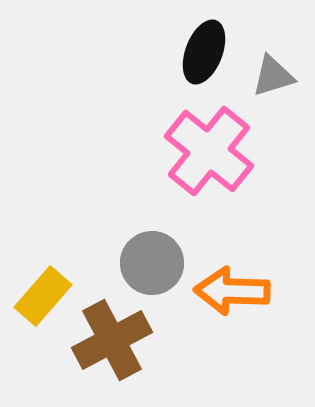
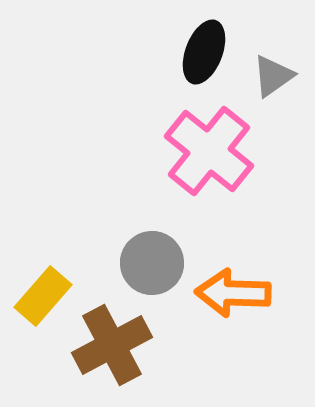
gray triangle: rotated 18 degrees counterclockwise
orange arrow: moved 1 px right, 2 px down
brown cross: moved 5 px down
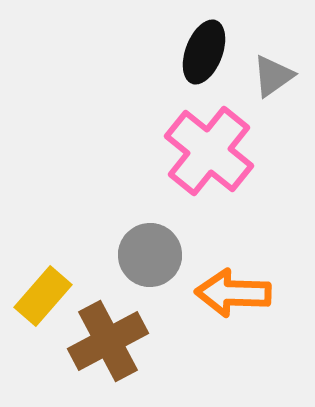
gray circle: moved 2 px left, 8 px up
brown cross: moved 4 px left, 4 px up
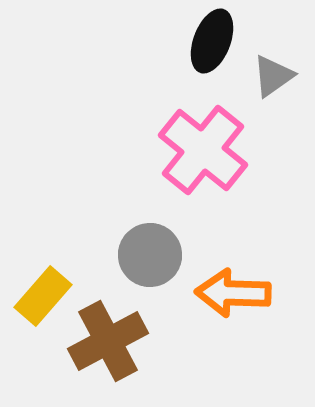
black ellipse: moved 8 px right, 11 px up
pink cross: moved 6 px left, 1 px up
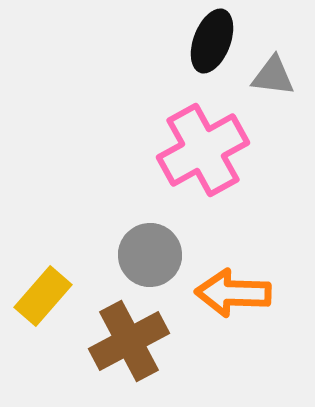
gray triangle: rotated 42 degrees clockwise
pink cross: rotated 22 degrees clockwise
brown cross: moved 21 px right
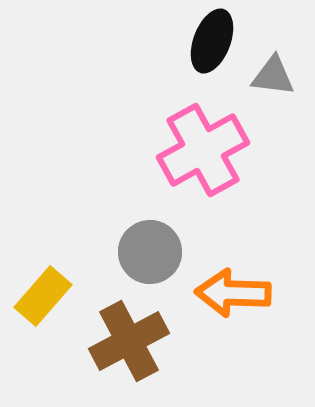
gray circle: moved 3 px up
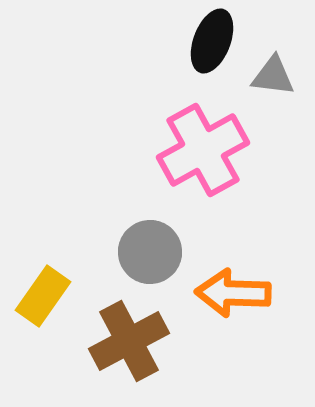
yellow rectangle: rotated 6 degrees counterclockwise
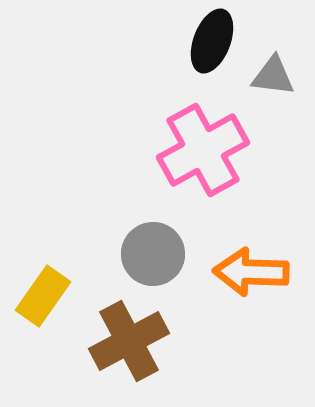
gray circle: moved 3 px right, 2 px down
orange arrow: moved 18 px right, 21 px up
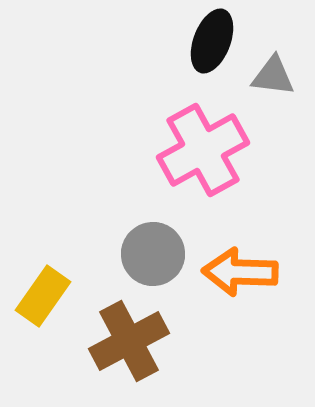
orange arrow: moved 11 px left
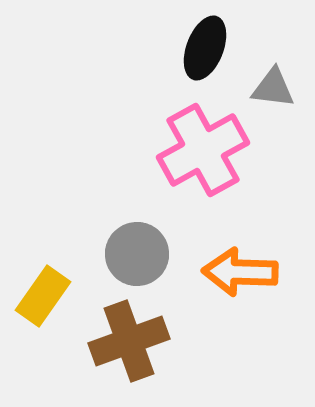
black ellipse: moved 7 px left, 7 px down
gray triangle: moved 12 px down
gray circle: moved 16 px left
brown cross: rotated 8 degrees clockwise
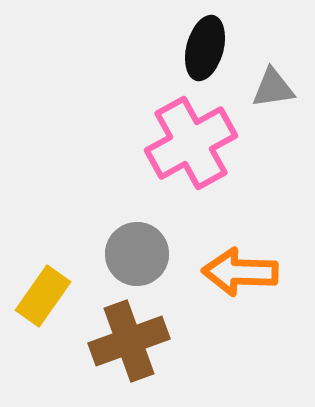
black ellipse: rotated 6 degrees counterclockwise
gray triangle: rotated 15 degrees counterclockwise
pink cross: moved 12 px left, 7 px up
